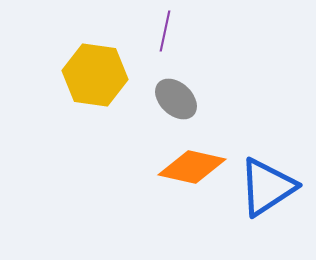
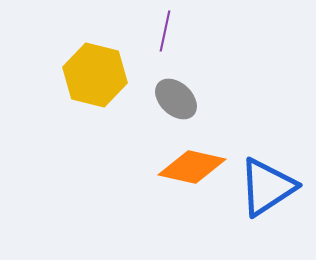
yellow hexagon: rotated 6 degrees clockwise
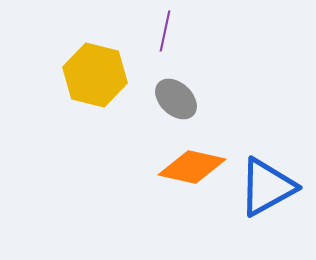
blue triangle: rotated 4 degrees clockwise
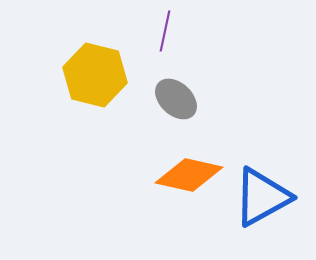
orange diamond: moved 3 px left, 8 px down
blue triangle: moved 5 px left, 10 px down
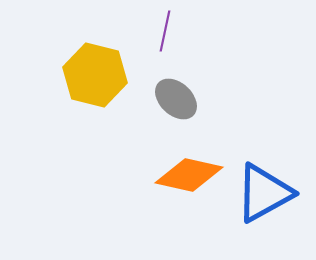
blue triangle: moved 2 px right, 4 px up
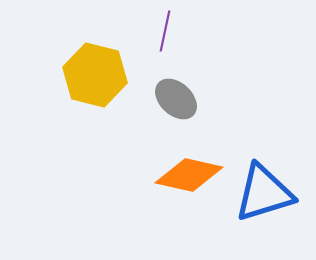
blue triangle: rotated 12 degrees clockwise
